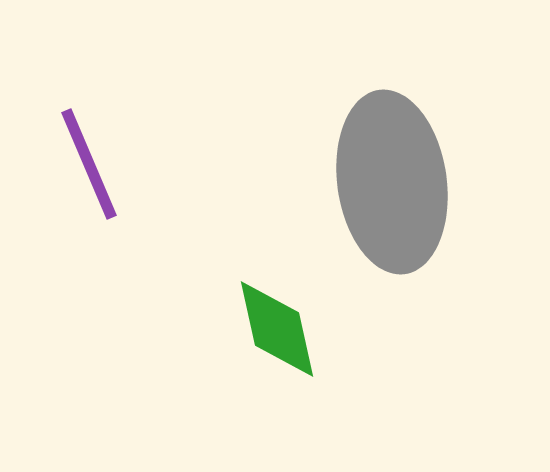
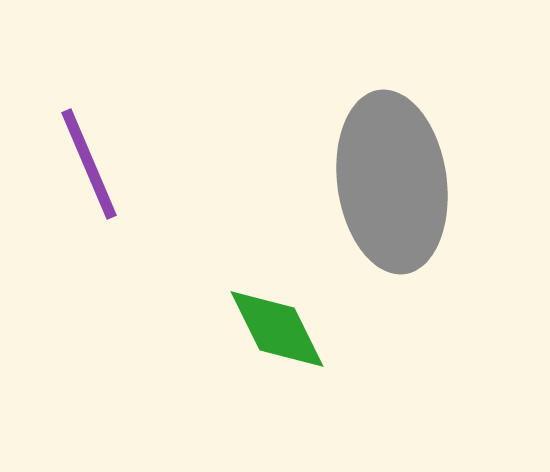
green diamond: rotated 14 degrees counterclockwise
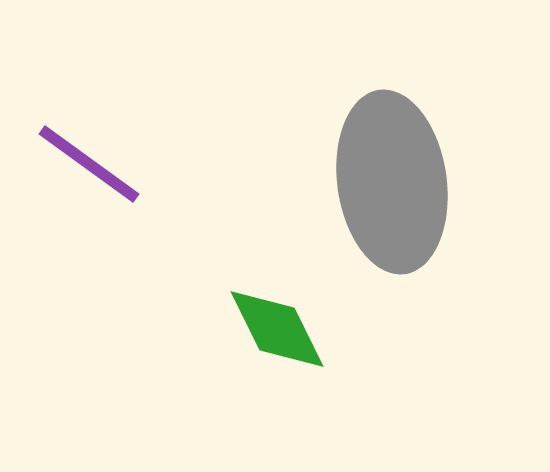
purple line: rotated 31 degrees counterclockwise
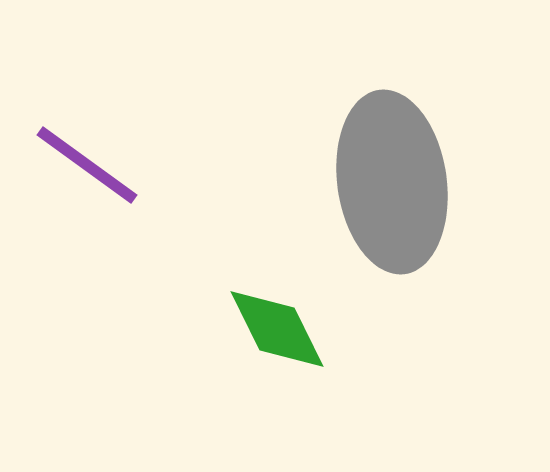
purple line: moved 2 px left, 1 px down
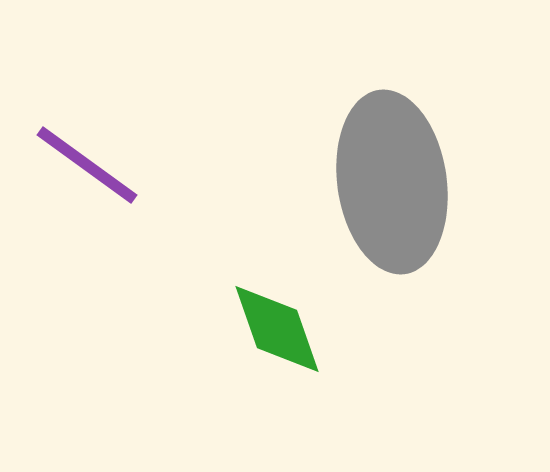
green diamond: rotated 7 degrees clockwise
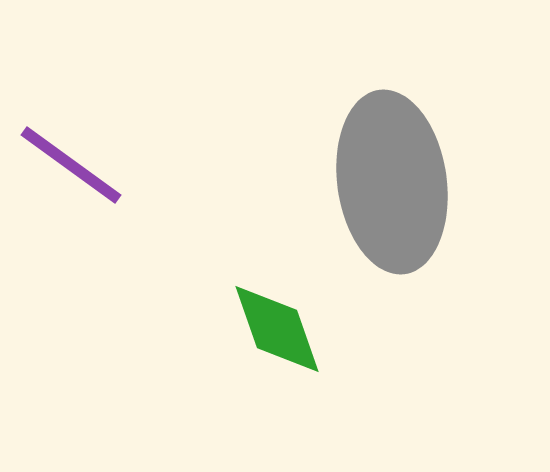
purple line: moved 16 px left
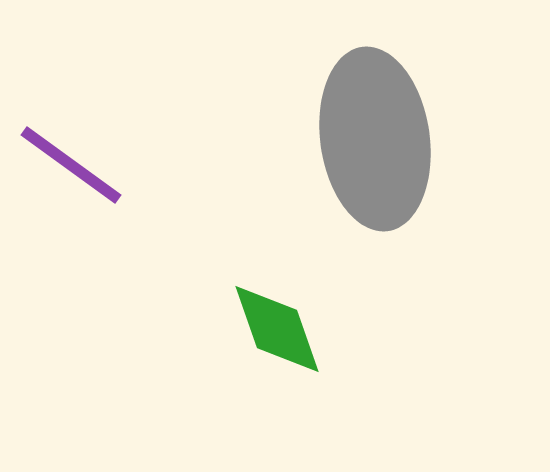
gray ellipse: moved 17 px left, 43 px up
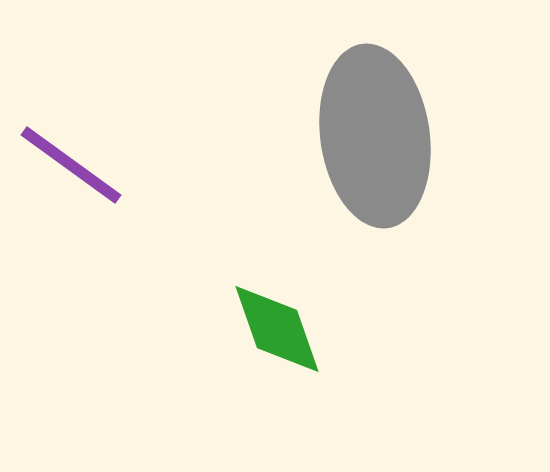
gray ellipse: moved 3 px up
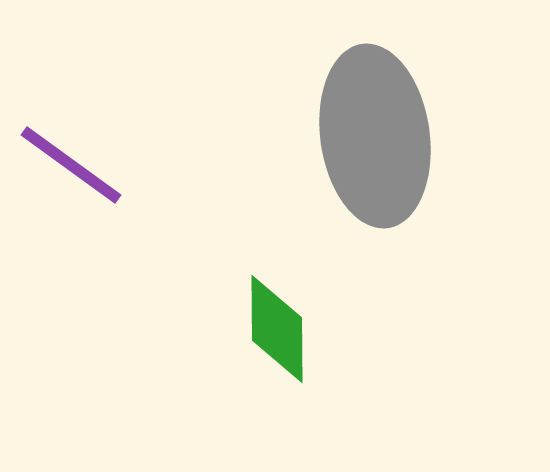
green diamond: rotated 19 degrees clockwise
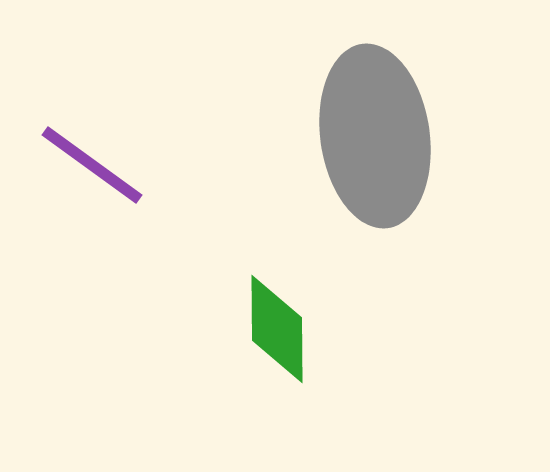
purple line: moved 21 px right
